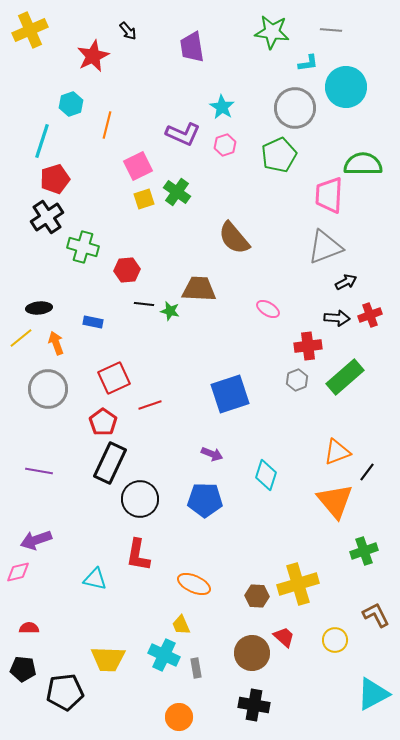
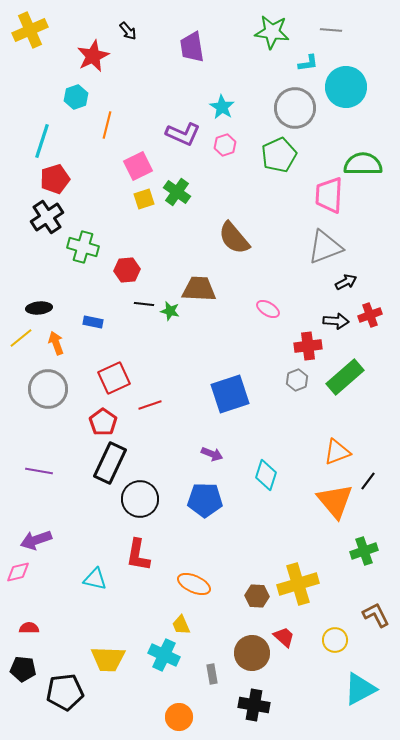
cyan hexagon at (71, 104): moved 5 px right, 7 px up
black arrow at (337, 318): moved 1 px left, 3 px down
black line at (367, 472): moved 1 px right, 9 px down
gray rectangle at (196, 668): moved 16 px right, 6 px down
cyan triangle at (373, 694): moved 13 px left, 5 px up
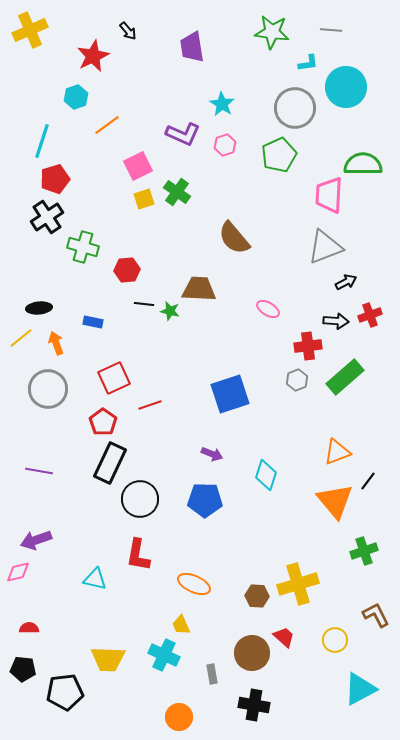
cyan star at (222, 107): moved 3 px up
orange line at (107, 125): rotated 40 degrees clockwise
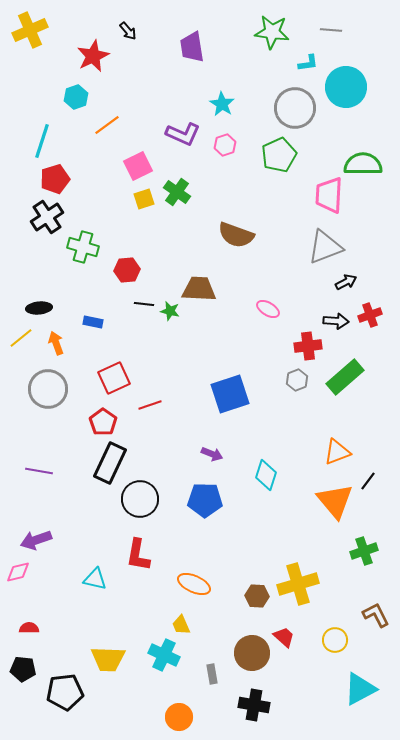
brown semicircle at (234, 238): moved 2 px right, 3 px up; rotated 30 degrees counterclockwise
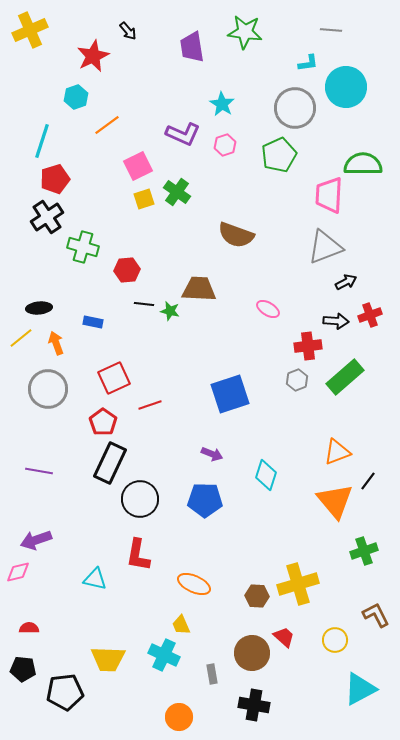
green star at (272, 32): moved 27 px left
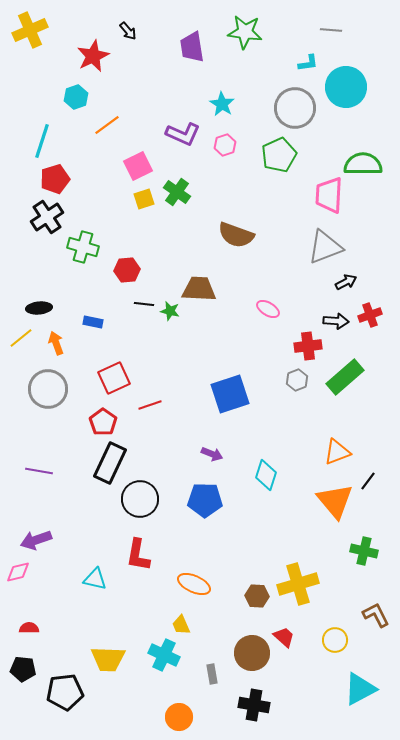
green cross at (364, 551): rotated 32 degrees clockwise
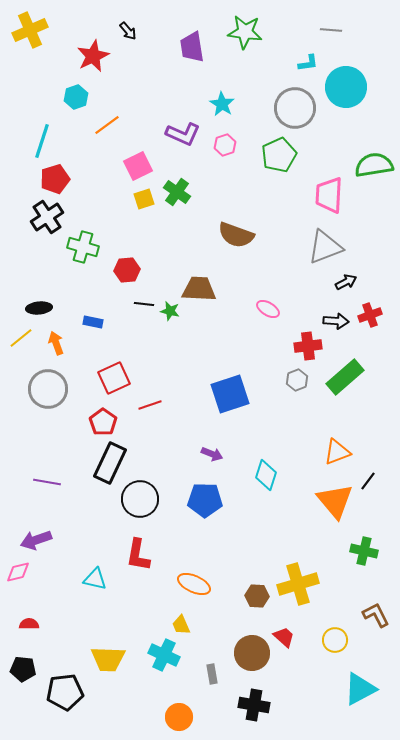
green semicircle at (363, 164): moved 11 px right, 1 px down; rotated 9 degrees counterclockwise
purple line at (39, 471): moved 8 px right, 11 px down
red semicircle at (29, 628): moved 4 px up
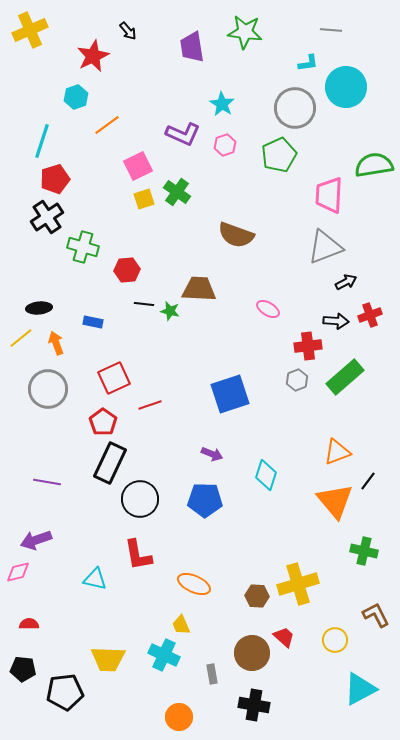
red L-shape at (138, 555): rotated 20 degrees counterclockwise
